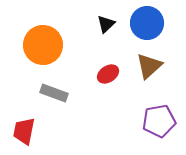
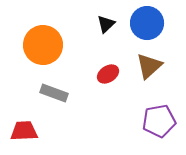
red trapezoid: rotated 76 degrees clockwise
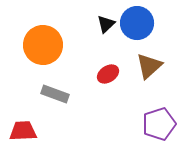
blue circle: moved 10 px left
gray rectangle: moved 1 px right, 1 px down
purple pentagon: moved 3 px down; rotated 8 degrees counterclockwise
red trapezoid: moved 1 px left
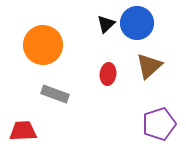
red ellipse: rotated 50 degrees counterclockwise
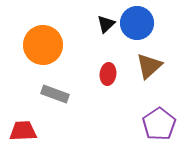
purple pentagon: rotated 16 degrees counterclockwise
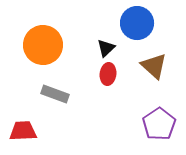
black triangle: moved 24 px down
brown triangle: moved 5 px right; rotated 36 degrees counterclockwise
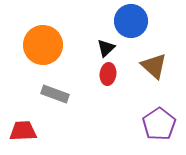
blue circle: moved 6 px left, 2 px up
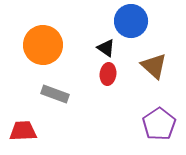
black triangle: rotated 42 degrees counterclockwise
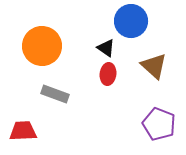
orange circle: moved 1 px left, 1 px down
purple pentagon: rotated 16 degrees counterclockwise
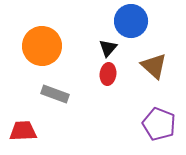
black triangle: moved 2 px right; rotated 36 degrees clockwise
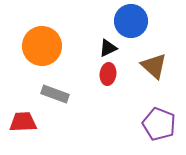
black triangle: rotated 24 degrees clockwise
red trapezoid: moved 9 px up
